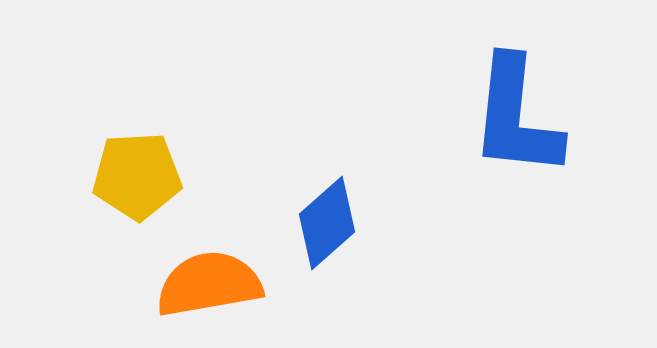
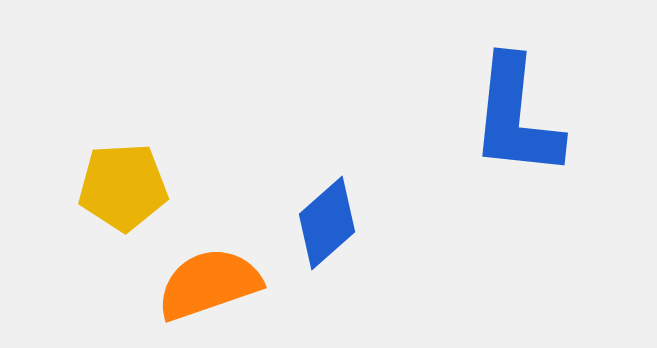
yellow pentagon: moved 14 px left, 11 px down
orange semicircle: rotated 9 degrees counterclockwise
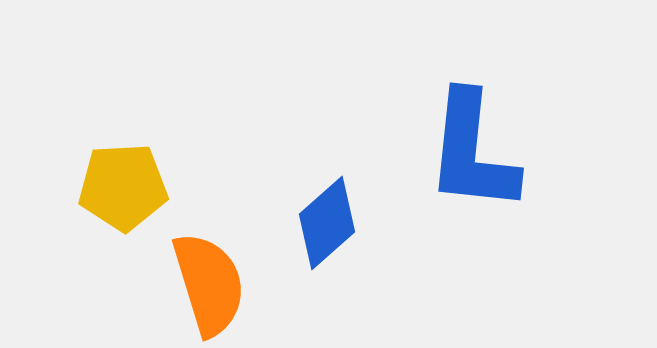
blue L-shape: moved 44 px left, 35 px down
orange semicircle: rotated 92 degrees clockwise
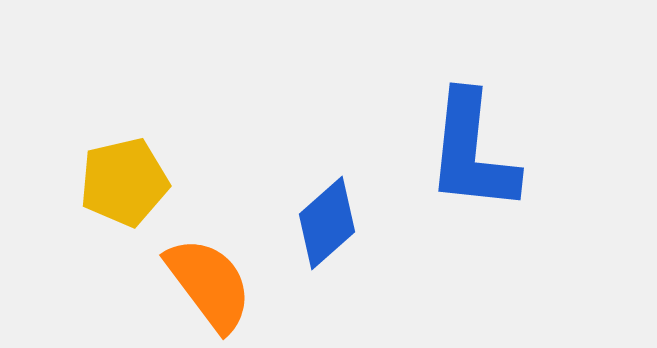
yellow pentagon: moved 1 px right, 5 px up; rotated 10 degrees counterclockwise
orange semicircle: rotated 20 degrees counterclockwise
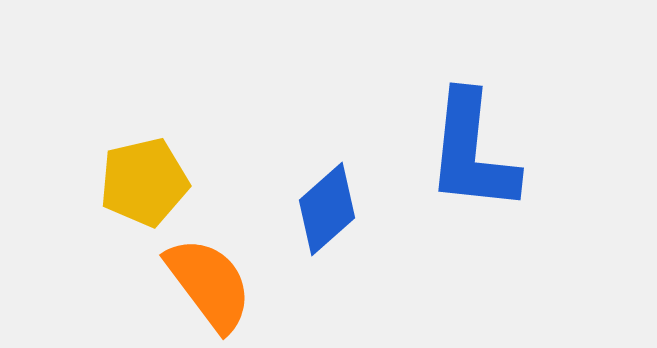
yellow pentagon: moved 20 px right
blue diamond: moved 14 px up
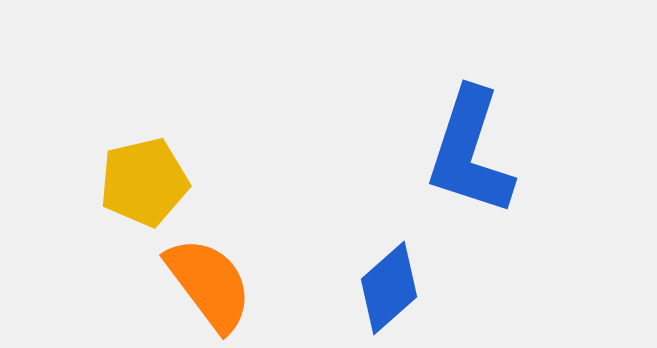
blue L-shape: moved 2 px left; rotated 12 degrees clockwise
blue diamond: moved 62 px right, 79 px down
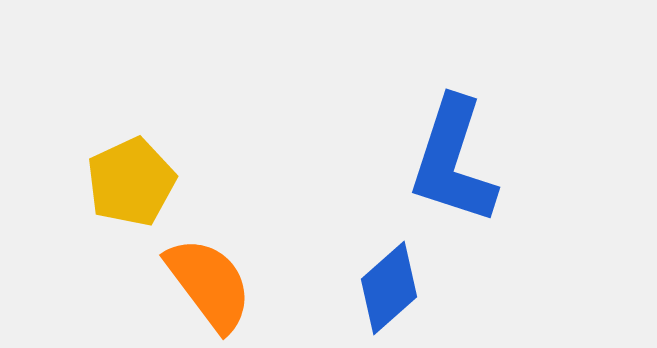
blue L-shape: moved 17 px left, 9 px down
yellow pentagon: moved 13 px left; rotated 12 degrees counterclockwise
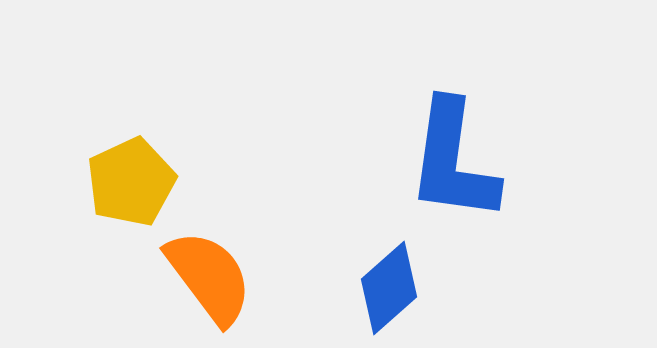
blue L-shape: rotated 10 degrees counterclockwise
orange semicircle: moved 7 px up
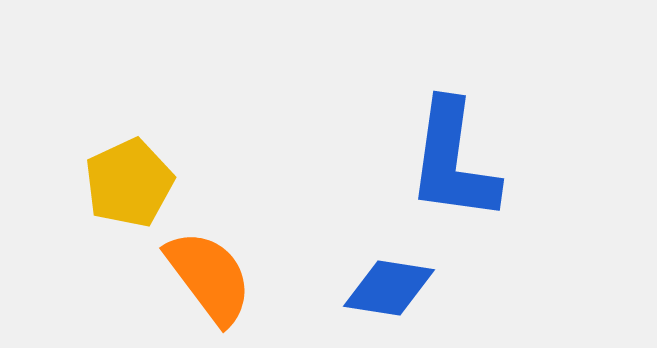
yellow pentagon: moved 2 px left, 1 px down
blue diamond: rotated 50 degrees clockwise
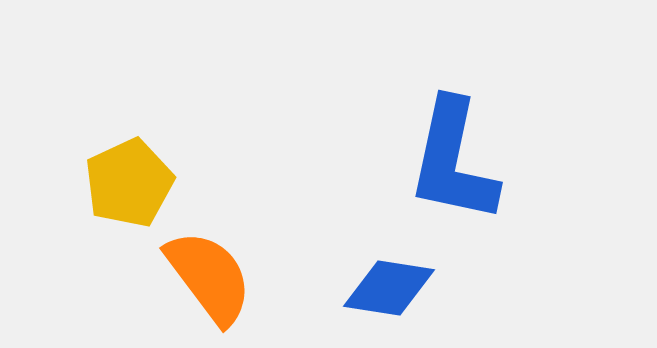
blue L-shape: rotated 4 degrees clockwise
